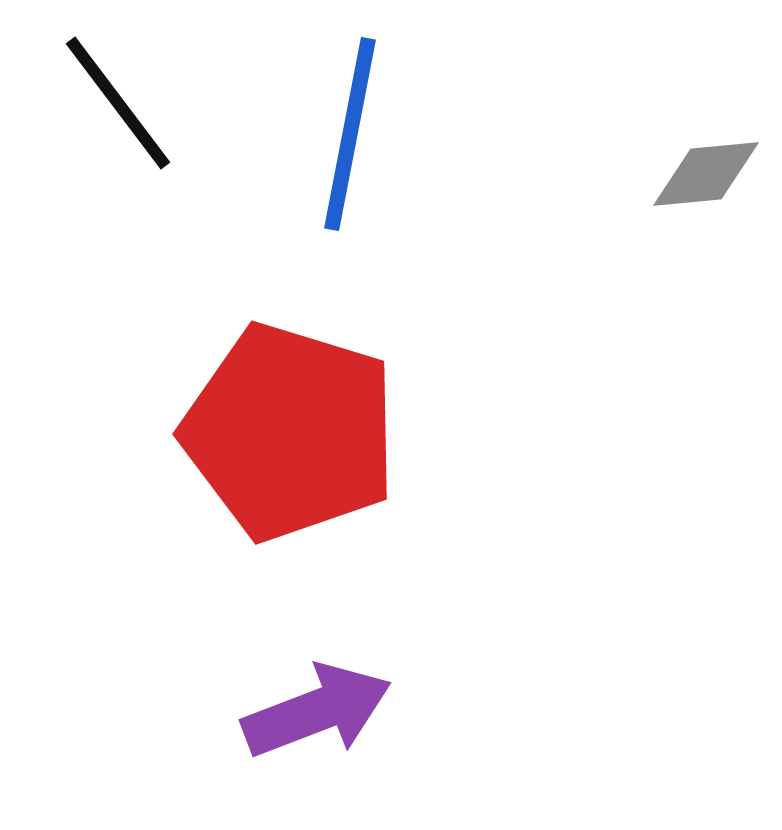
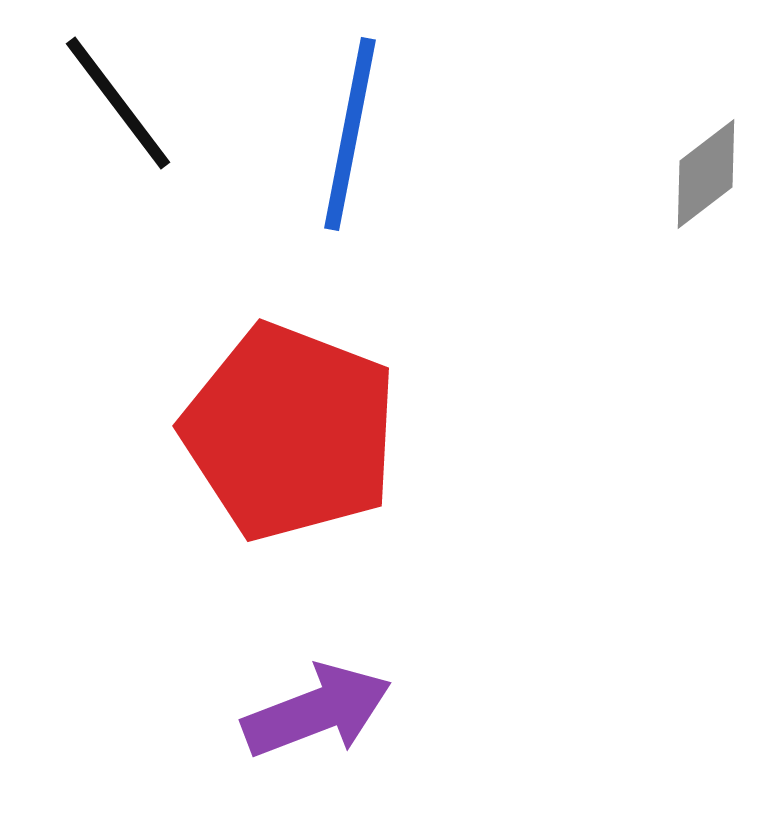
gray diamond: rotated 32 degrees counterclockwise
red pentagon: rotated 4 degrees clockwise
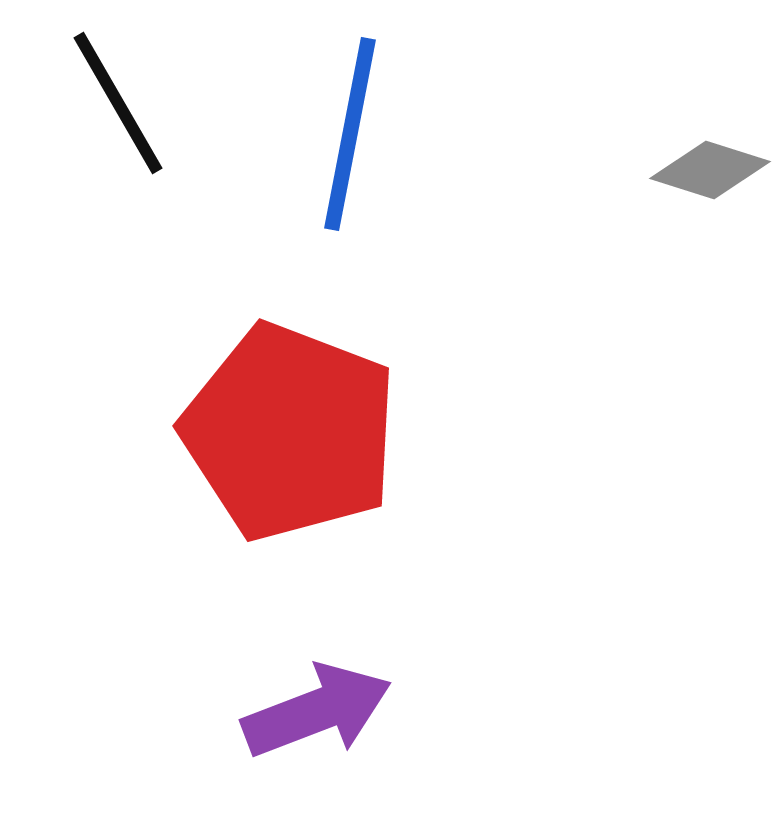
black line: rotated 7 degrees clockwise
gray diamond: moved 4 px right, 4 px up; rotated 55 degrees clockwise
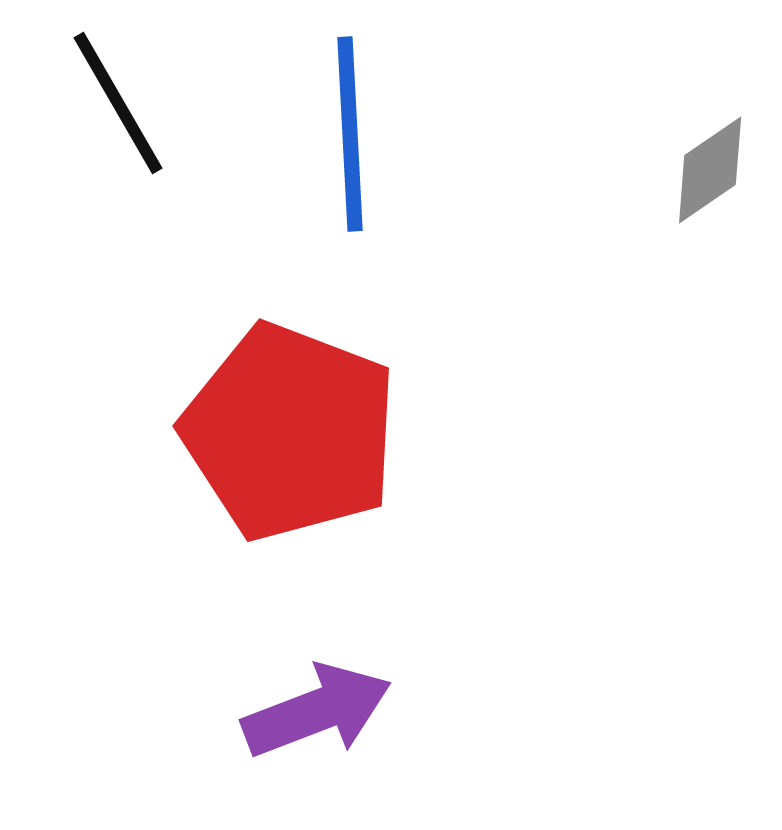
blue line: rotated 14 degrees counterclockwise
gray diamond: rotated 52 degrees counterclockwise
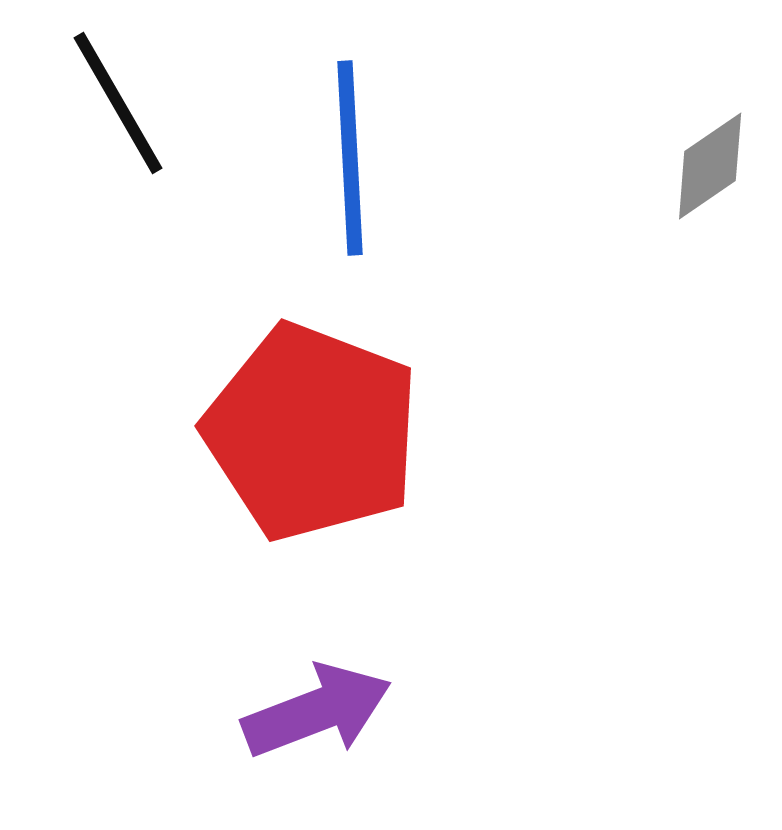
blue line: moved 24 px down
gray diamond: moved 4 px up
red pentagon: moved 22 px right
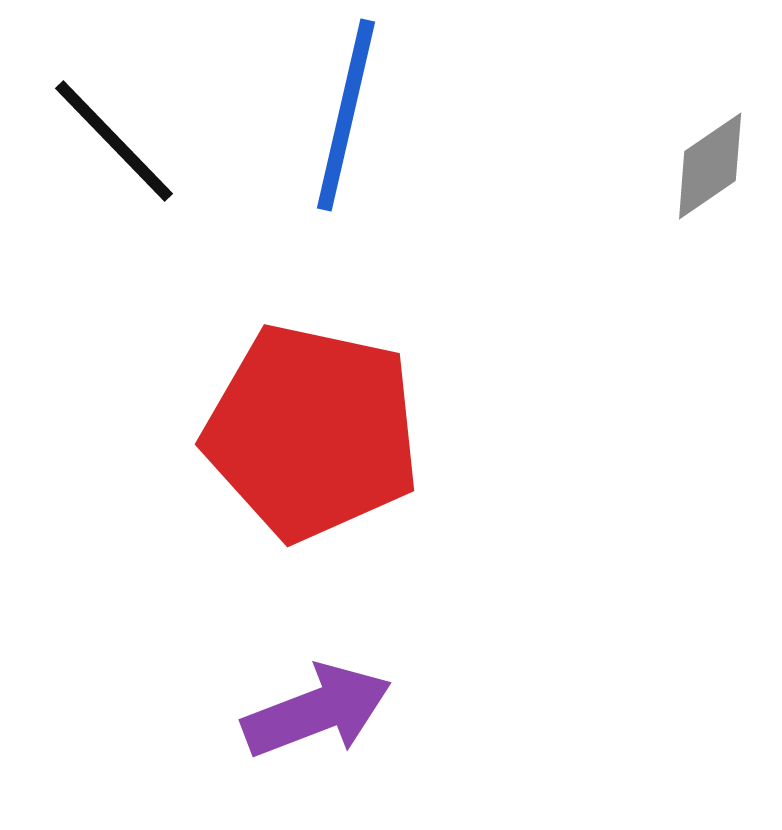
black line: moved 4 px left, 38 px down; rotated 14 degrees counterclockwise
blue line: moved 4 px left, 43 px up; rotated 16 degrees clockwise
red pentagon: rotated 9 degrees counterclockwise
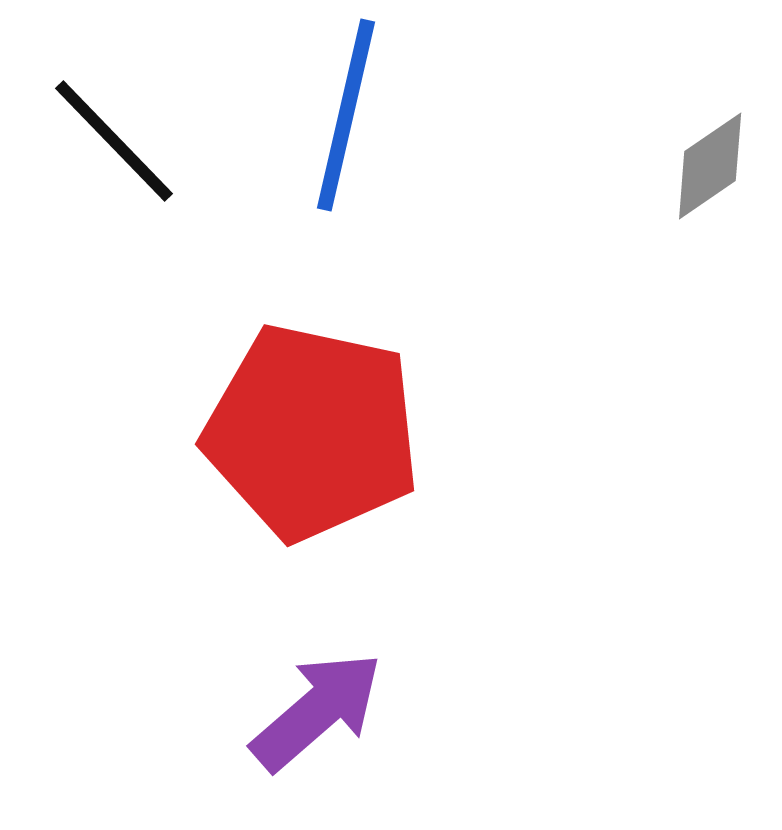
purple arrow: rotated 20 degrees counterclockwise
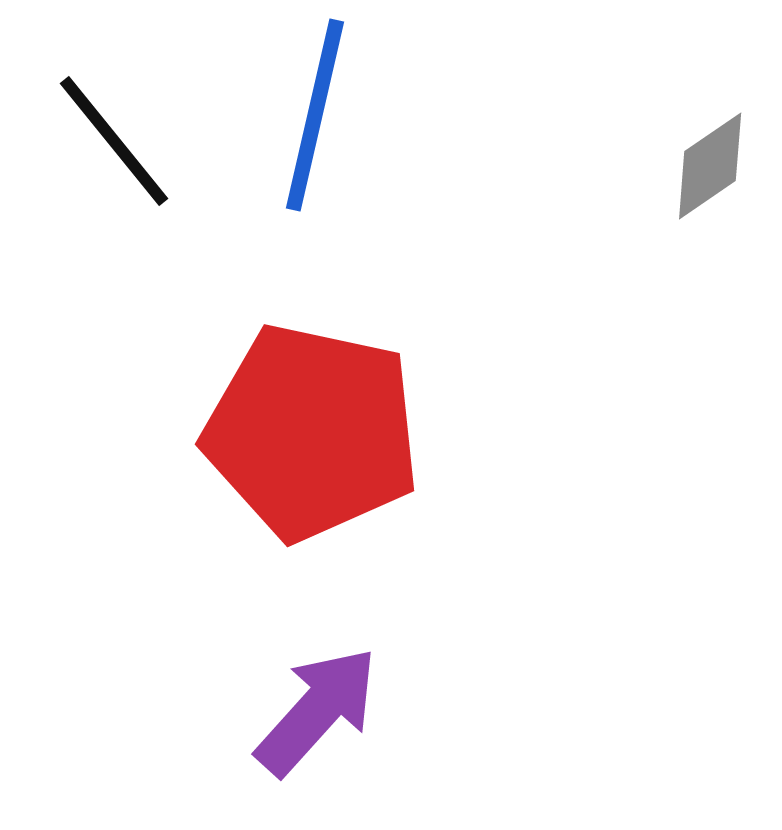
blue line: moved 31 px left
black line: rotated 5 degrees clockwise
purple arrow: rotated 7 degrees counterclockwise
